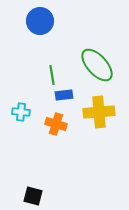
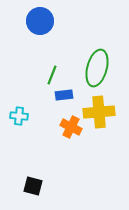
green ellipse: moved 3 px down; rotated 57 degrees clockwise
green line: rotated 30 degrees clockwise
cyan cross: moved 2 px left, 4 px down
orange cross: moved 15 px right, 3 px down; rotated 10 degrees clockwise
black square: moved 10 px up
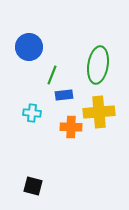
blue circle: moved 11 px left, 26 px down
green ellipse: moved 1 px right, 3 px up; rotated 6 degrees counterclockwise
cyan cross: moved 13 px right, 3 px up
orange cross: rotated 25 degrees counterclockwise
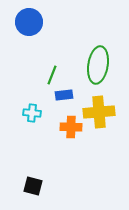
blue circle: moved 25 px up
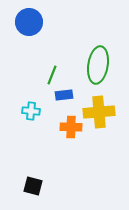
cyan cross: moved 1 px left, 2 px up
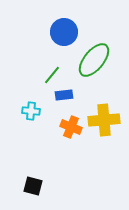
blue circle: moved 35 px right, 10 px down
green ellipse: moved 4 px left, 5 px up; rotated 30 degrees clockwise
green line: rotated 18 degrees clockwise
yellow cross: moved 5 px right, 8 px down
orange cross: rotated 20 degrees clockwise
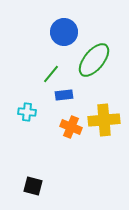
green line: moved 1 px left, 1 px up
cyan cross: moved 4 px left, 1 px down
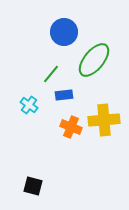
cyan cross: moved 2 px right, 7 px up; rotated 30 degrees clockwise
